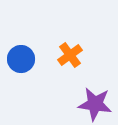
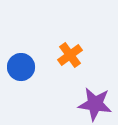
blue circle: moved 8 px down
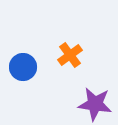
blue circle: moved 2 px right
